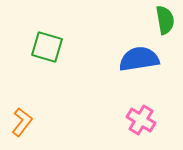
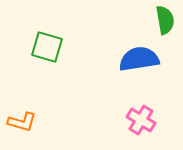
orange L-shape: rotated 68 degrees clockwise
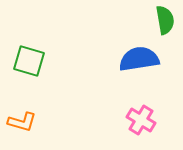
green square: moved 18 px left, 14 px down
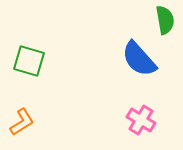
blue semicircle: rotated 123 degrees counterclockwise
orange L-shape: rotated 48 degrees counterclockwise
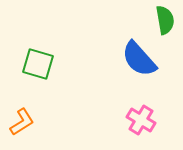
green square: moved 9 px right, 3 px down
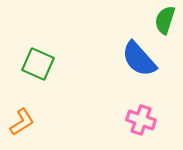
green semicircle: rotated 152 degrees counterclockwise
green square: rotated 8 degrees clockwise
pink cross: rotated 12 degrees counterclockwise
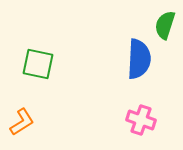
green semicircle: moved 5 px down
blue semicircle: rotated 135 degrees counterclockwise
green square: rotated 12 degrees counterclockwise
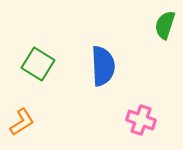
blue semicircle: moved 36 px left, 7 px down; rotated 6 degrees counterclockwise
green square: rotated 20 degrees clockwise
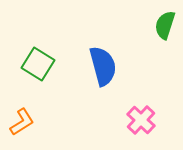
blue semicircle: rotated 12 degrees counterclockwise
pink cross: rotated 24 degrees clockwise
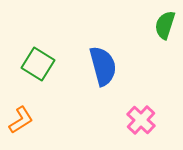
orange L-shape: moved 1 px left, 2 px up
